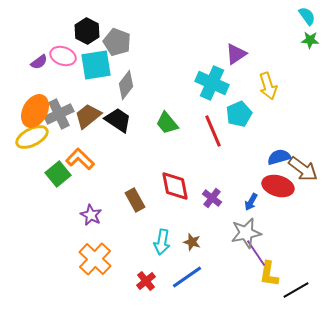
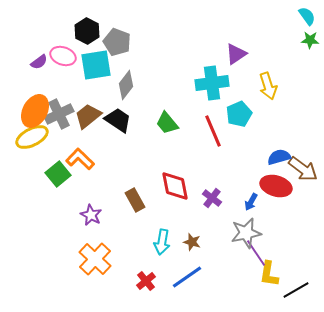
cyan cross: rotated 32 degrees counterclockwise
red ellipse: moved 2 px left
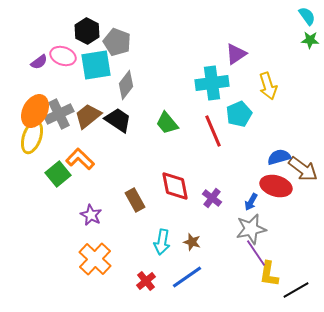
yellow ellipse: rotated 44 degrees counterclockwise
gray star: moved 5 px right, 4 px up
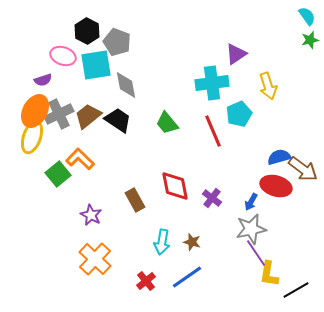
green star: rotated 18 degrees counterclockwise
purple semicircle: moved 4 px right, 18 px down; rotated 18 degrees clockwise
gray diamond: rotated 48 degrees counterclockwise
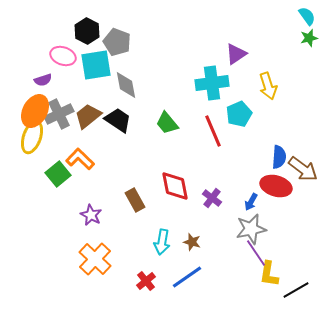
green star: moved 1 px left, 2 px up
blue semicircle: rotated 110 degrees clockwise
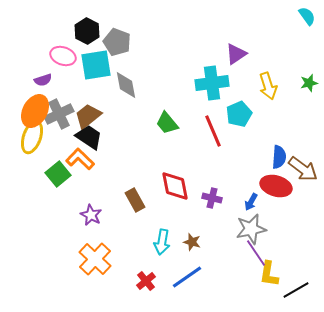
green star: moved 45 px down
black trapezoid: moved 29 px left, 17 px down
purple cross: rotated 24 degrees counterclockwise
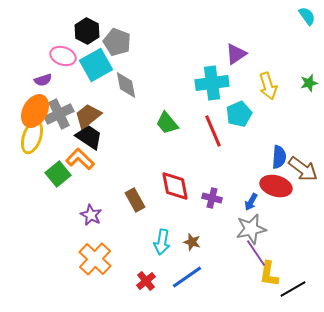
cyan square: rotated 20 degrees counterclockwise
black line: moved 3 px left, 1 px up
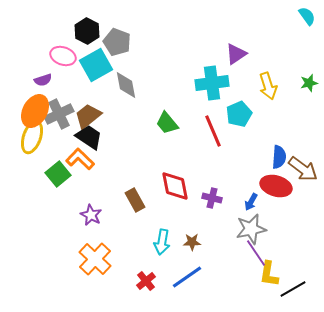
brown star: rotated 18 degrees counterclockwise
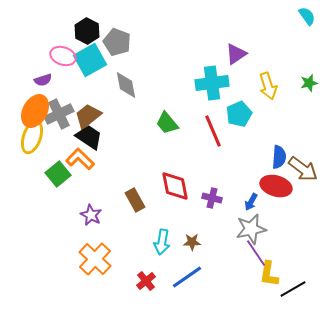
cyan square: moved 6 px left, 5 px up
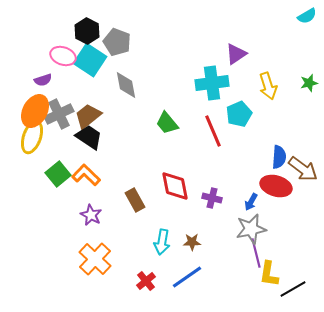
cyan semicircle: rotated 96 degrees clockwise
cyan square: rotated 28 degrees counterclockwise
orange L-shape: moved 6 px right, 16 px down
purple line: rotated 20 degrees clockwise
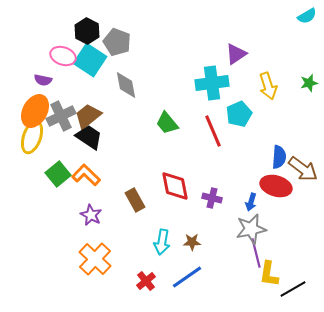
purple semicircle: rotated 30 degrees clockwise
gray cross: moved 2 px right, 2 px down
blue arrow: rotated 12 degrees counterclockwise
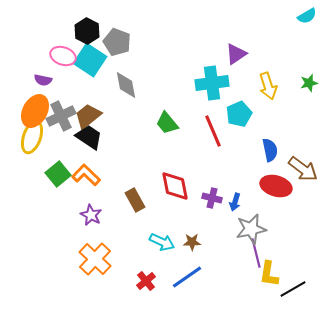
blue semicircle: moved 9 px left, 7 px up; rotated 15 degrees counterclockwise
blue arrow: moved 16 px left
cyan arrow: rotated 75 degrees counterclockwise
